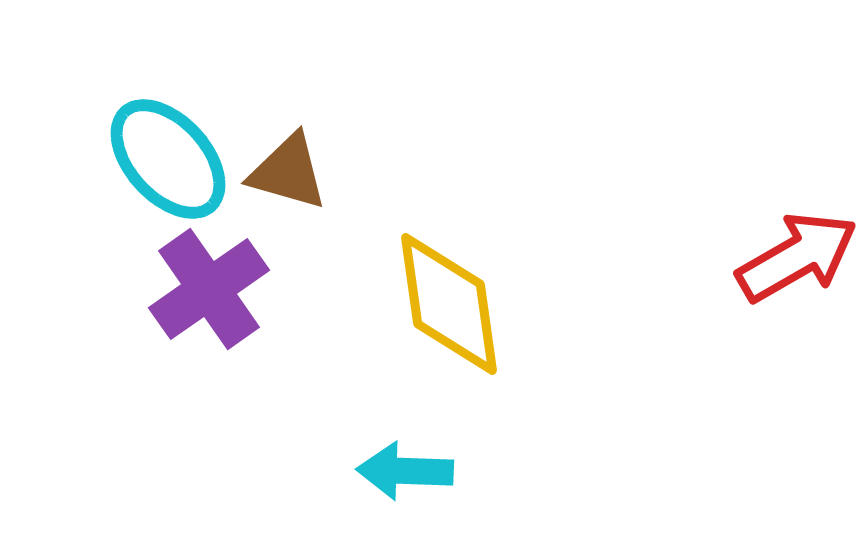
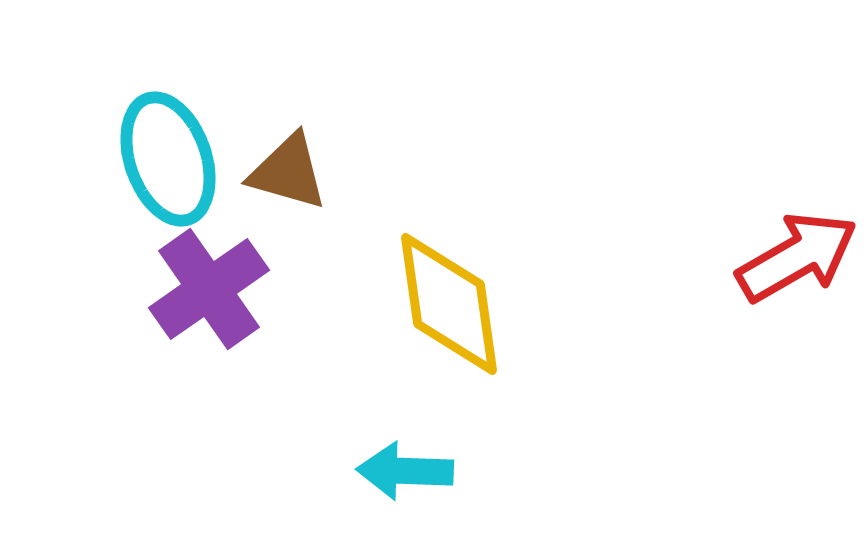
cyan ellipse: rotated 23 degrees clockwise
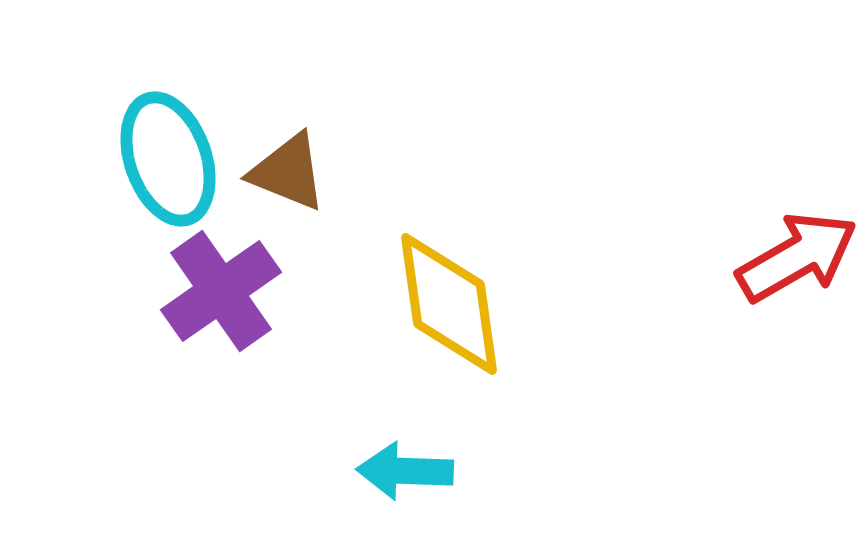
brown triangle: rotated 6 degrees clockwise
purple cross: moved 12 px right, 2 px down
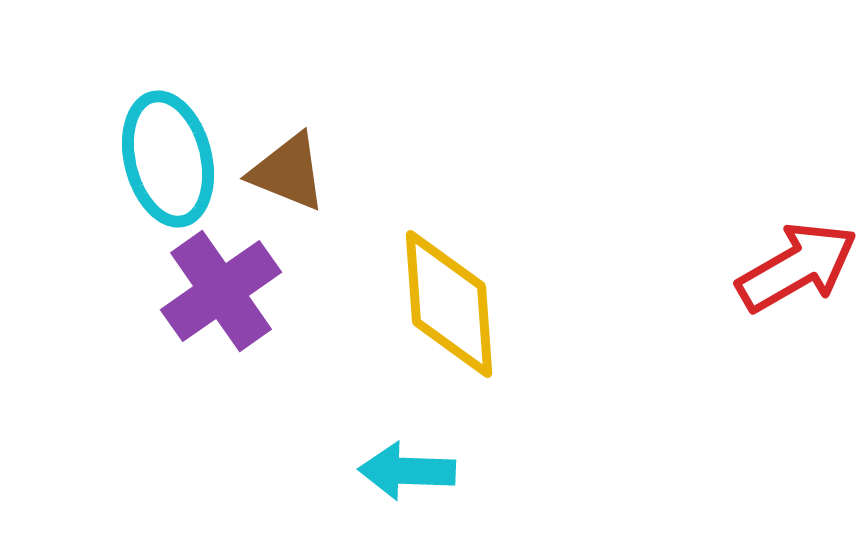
cyan ellipse: rotated 5 degrees clockwise
red arrow: moved 10 px down
yellow diamond: rotated 4 degrees clockwise
cyan arrow: moved 2 px right
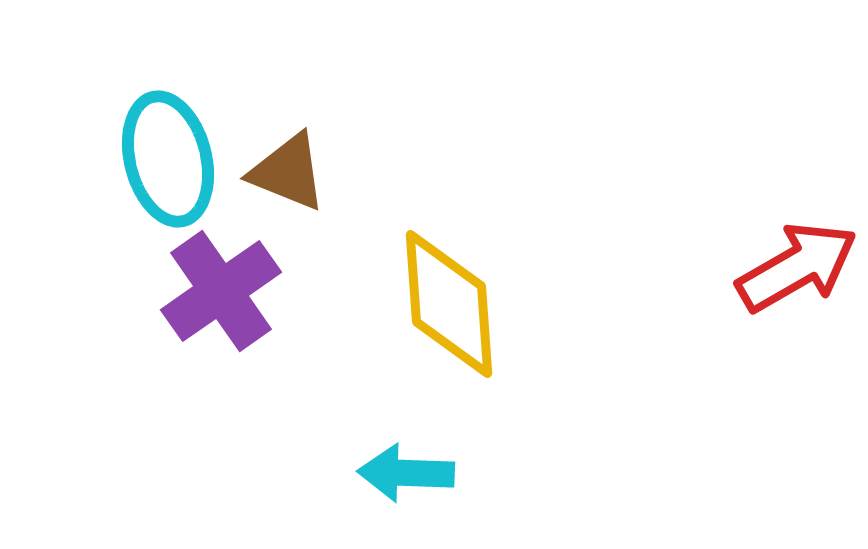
cyan arrow: moved 1 px left, 2 px down
